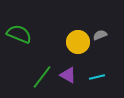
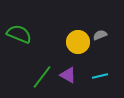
cyan line: moved 3 px right, 1 px up
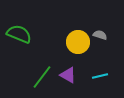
gray semicircle: rotated 40 degrees clockwise
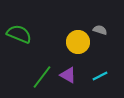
gray semicircle: moved 5 px up
cyan line: rotated 14 degrees counterclockwise
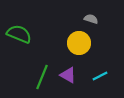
gray semicircle: moved 9 px left, 11 px up
yellow circle: moved 1 px right, 1 px down
green line: rotated 15 degrees counterclockwise
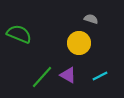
green line: rotated 20 degrees clockwise
